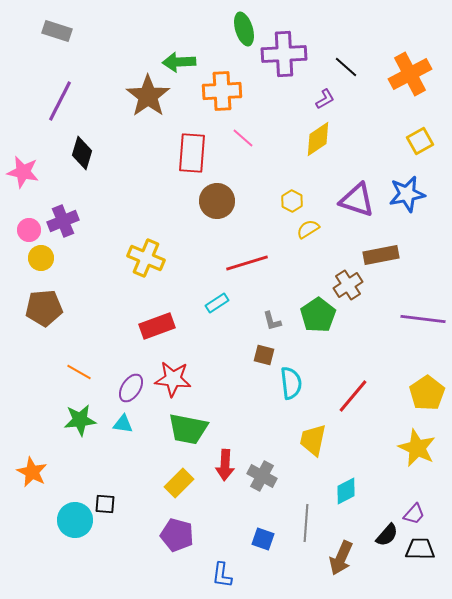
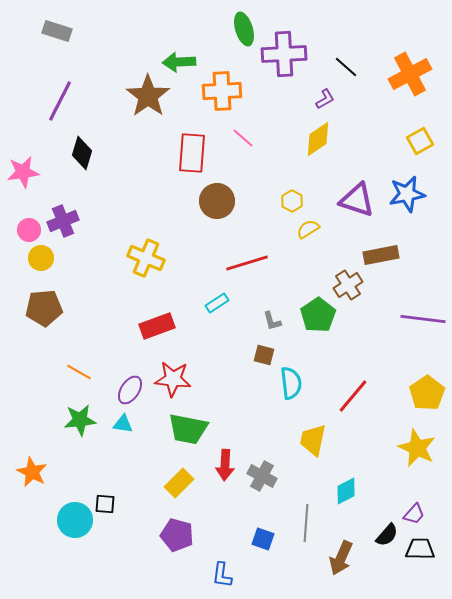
pink star at (23, 172): rotated 20 degrees counterclockwise
purple ellipse at (131, 388): moved 1 px left, 2 px down
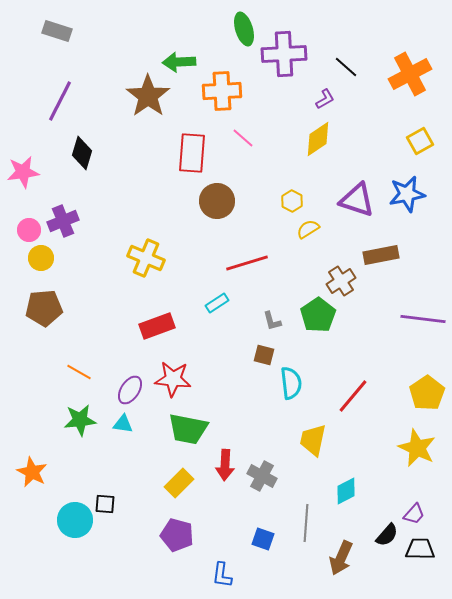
brown cross at (348, 285): moved 7 px left, 4 px up
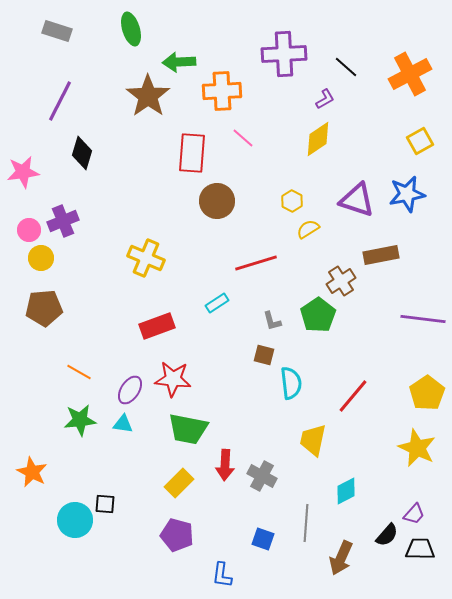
green ellipse at (244, 29): moved 113 px left
red line at (247, 263): moved 9 px right
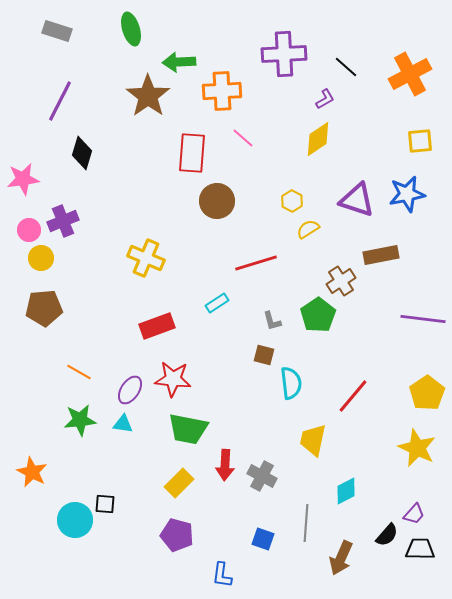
yellow square at (420, 141): rotated 24 degrees clockwise
pink star at (23, 172): moved 7 px down
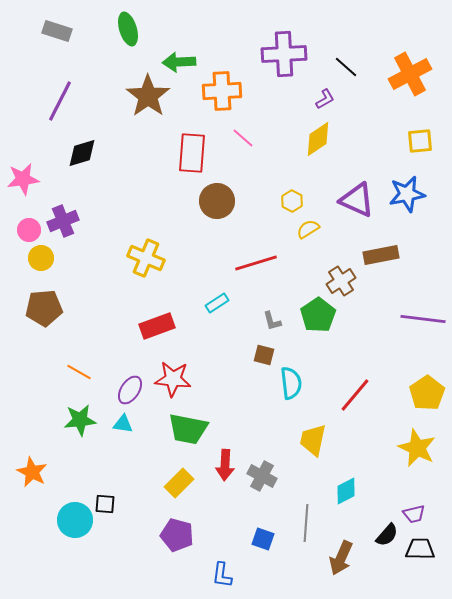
green ellipse at (131, 29): moved 3 px left
black diamond at (82, 153): rotated 56 degrees clockwise
purple triangle at (357, 200): rotated 6 degrees clockwise
red line at (353, 396): moved 2 px right, 1 px up
purple trapezoid at (414, 514): rotated 35 degrees clockwise
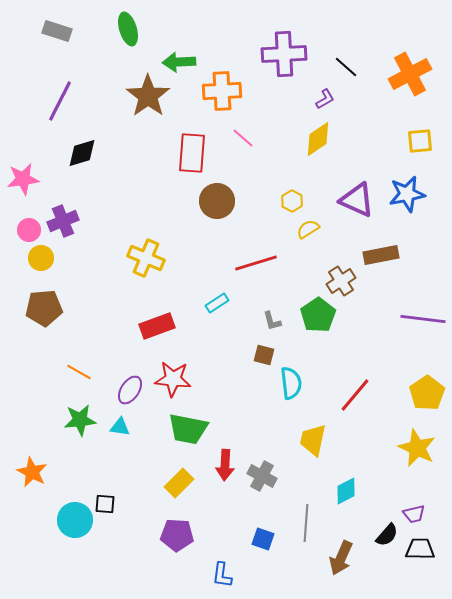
cyan triangle at (123, 424): moved 3 px left, 3 px down
purple pentagon at (177, 535): rotated 12 degrees counterclockwise
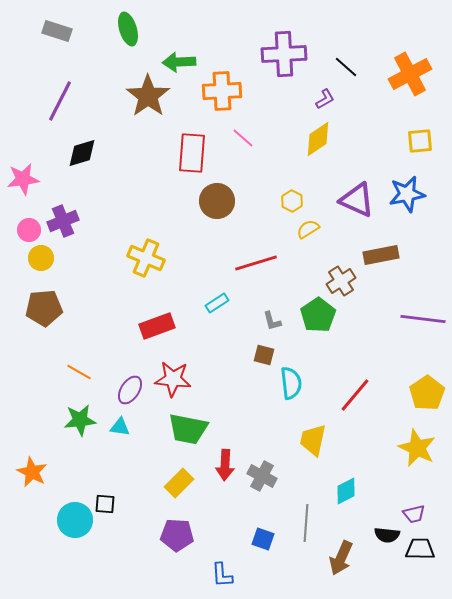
black semicircle at (387, 535): rotated 55 degrees clockwise
blue L-shape at (222, 575): rotated 12 degrees counterclockwise
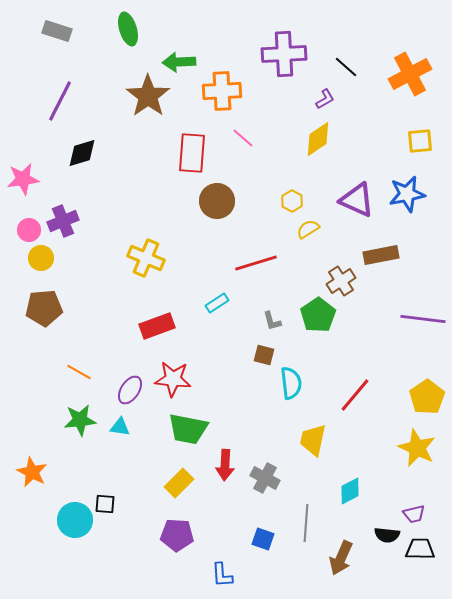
yellow pentagon at (427, 393): moved 4 px down
gray cross at (262, 476): moved 3 px right, 2 px down
cyan diamond at (346, 491): moved 4 px right
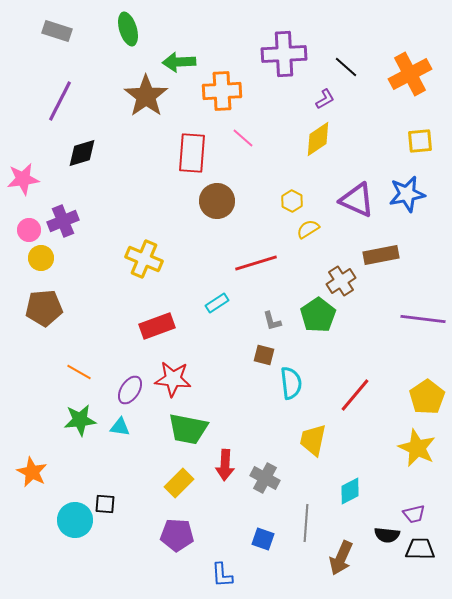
brown star at (148, 96): moved 2 px left
yellow cross at (146, 258): moved 2 px left, 1 px down
